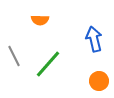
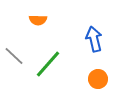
orange semicircle: moved 2 px left
gray line: rotated 20 degrees counterclockwise
orange circle: moved 1 px left, 2 px up
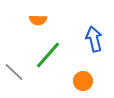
gray line: moved 16 px down
green line: moved 9 px up
orange circle: moved 15 px left, 2 px down
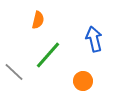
orange semicircle: rotated 78 degrees counterclockwise
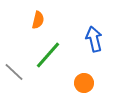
orange circle: moved 1 px right, 2 px down
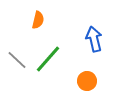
green line: moved 4 px down
gray line: moved 3 px right, 12 px up
orange circle: moved 3 px right, 2 px up
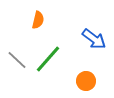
blue arrow: rotated 140 degrees clockwise
orange circle: moved 1 px left
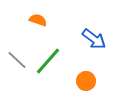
orange semicircle: rotated 84 degrees counterclockwise
green line: moved 2 px down
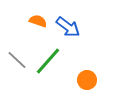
orange semicircle: moved 1 px down
blue arrow: moved 26 px left, 12 px up
orange circle: moved 1 px right, 1 px up
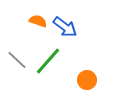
blue arrow: moved 3 px left
